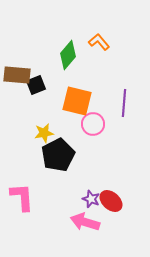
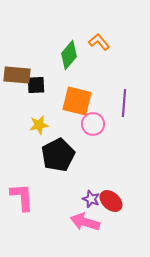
green diamond: moved 1 px right
black square: rotated 18 degrees clockwise
yellow star: moved 5 px left, 8 px up
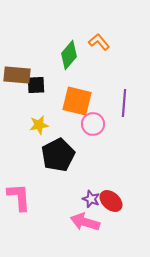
pink L-shape: moved 3 px left
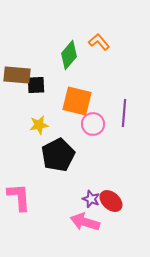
purple line: moved 10 px down
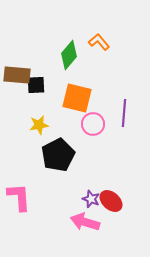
orange square: moved 3 px up
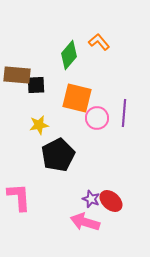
pink circle: moved 4 px right, 6 px up
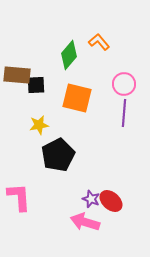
pink circle: moved 27 px right, 34 px up
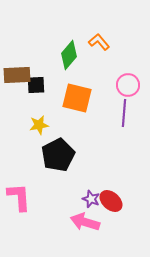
brown rectangle: rotated 8 degrees counterclockwise
pink circle: moved 4 px right, 1 px down
